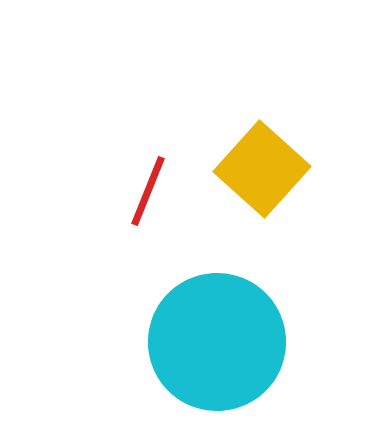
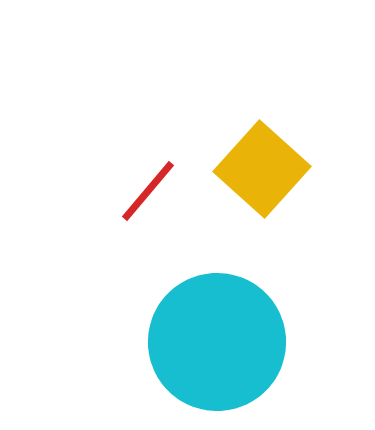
red line: rotated 18 degrees clockwise
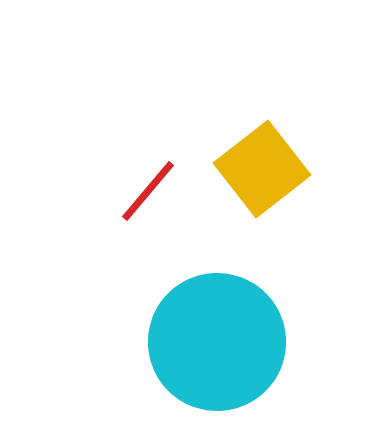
yellow square: rotated 10 degrees clockwise
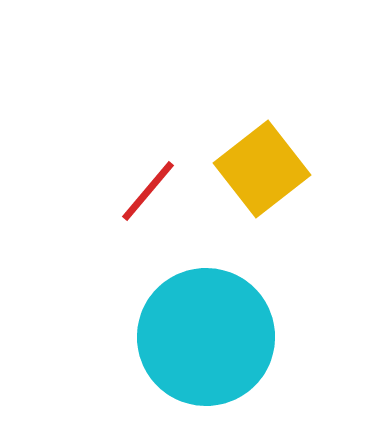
cyan circle: moved 11 px left, 5 px up
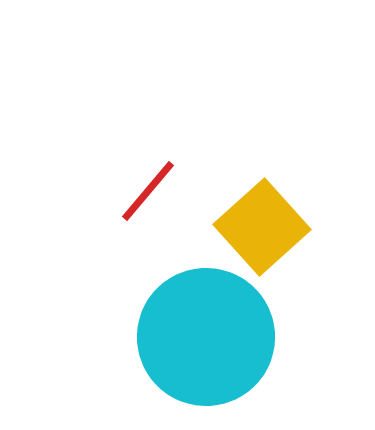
yellow square: moved 58 px down; rotated 4 degrees counterclockwise
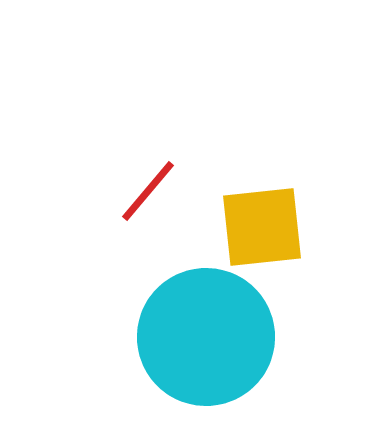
yellow square: rotated 36 degrees clockwise
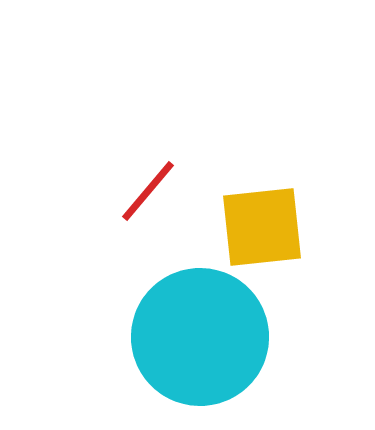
cyan circle: moved 6 px left
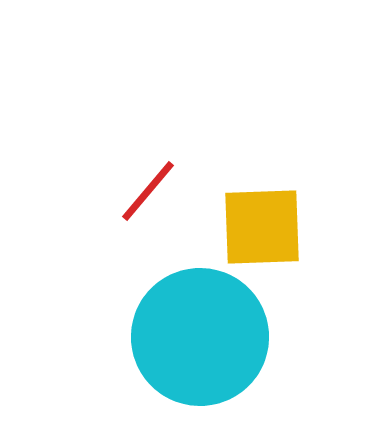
yellow square: rotated 4 degrees clockwise
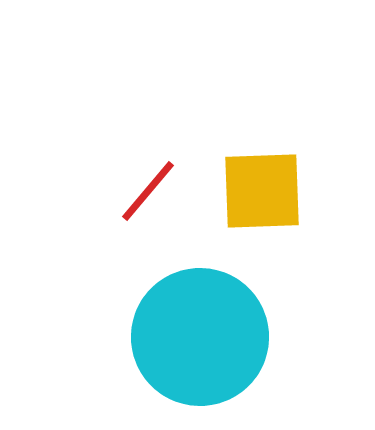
yellow square: moved 36 px up
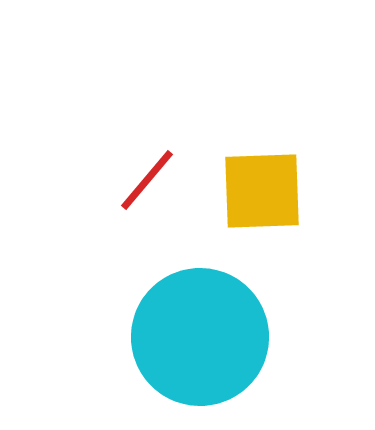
red line: moved 1 px left, 11 px up
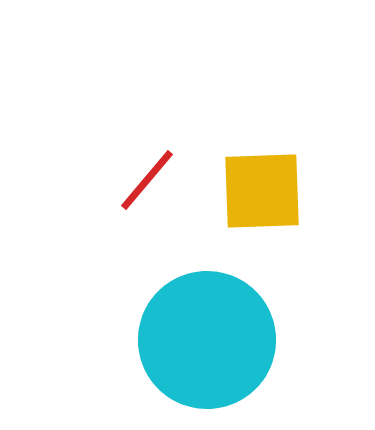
cyan circle: moved 7 px right, 3 px down
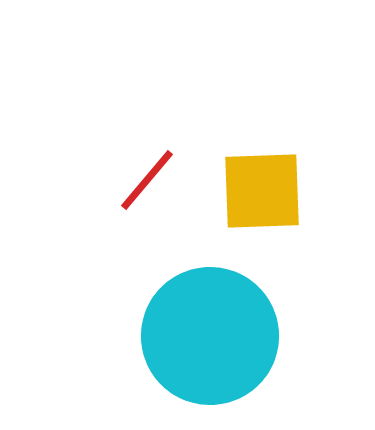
cyan circle: moved 3 px right, 4 px up
